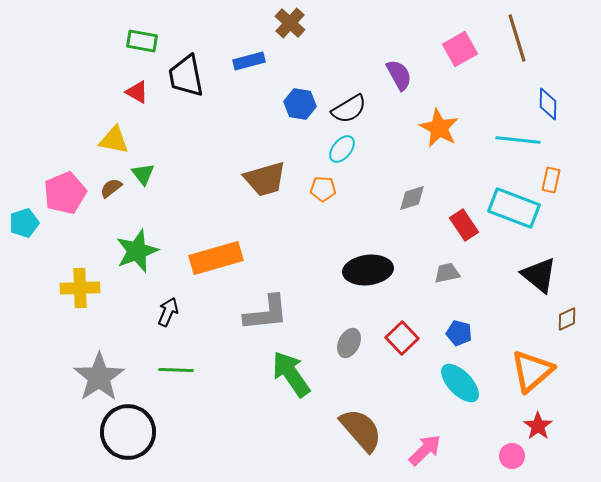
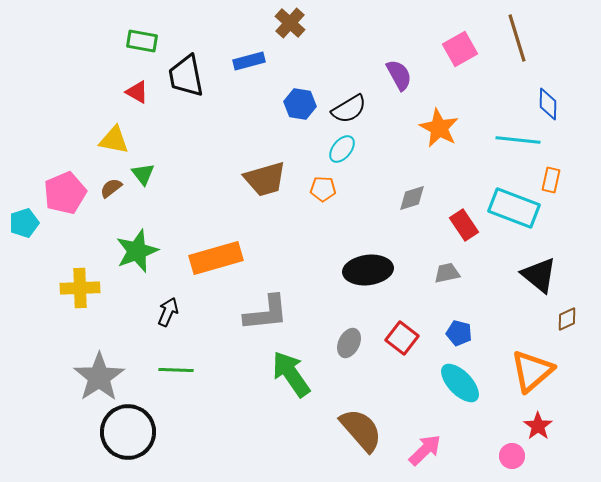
red square at (402, 338): rotated 8 degrees counterclockwise
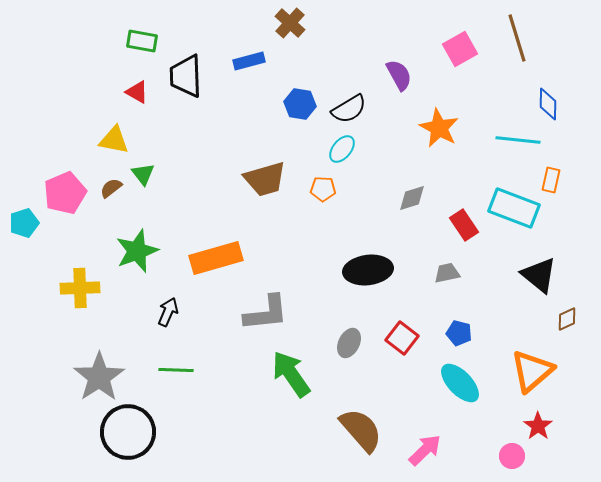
black trapezoid at (186, 76): rotated 9 degrees clockwise
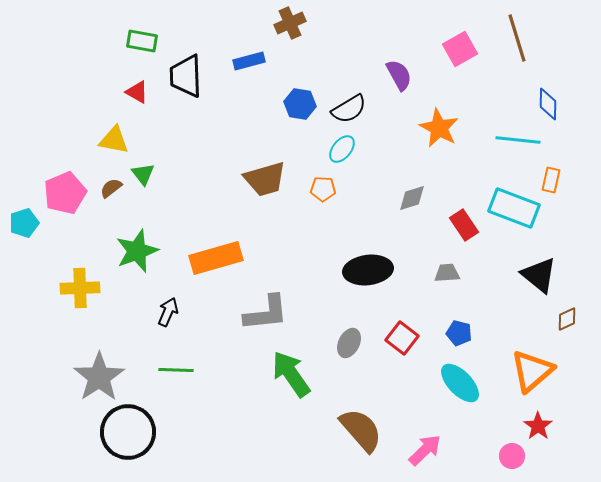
brown cross at (290, 23): rotated 24 degrees clockwise
gray trapezoid at (447, 273): rotated 8 degrees clockwise
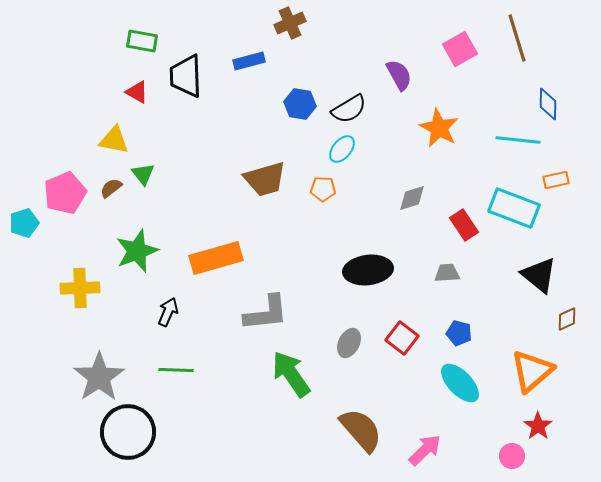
orange rectangle at (551, 180): moved 5 px right; rotated 65 degrees clockwise
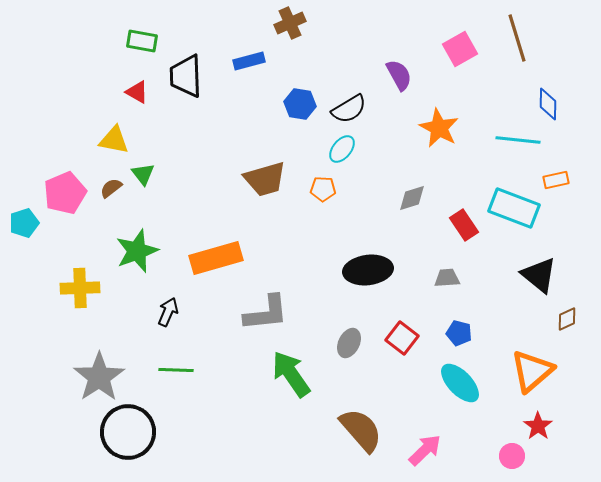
gray trapezoid at (447, 273): moved 5 px down
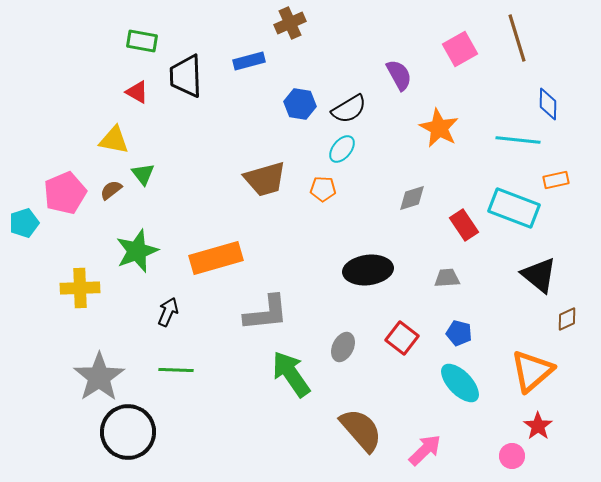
brown semicircle at (111, 188): moved 2 px down
gray ellipse at (349, 343): moved 6 px left, 4 px down
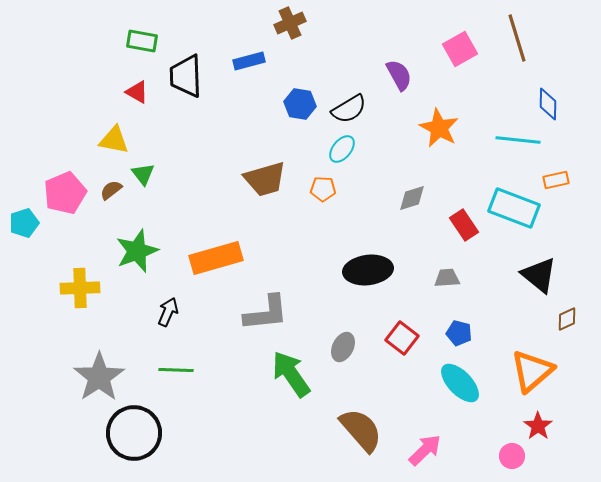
black circle at (128, 432): moved 6 px right, 1 px down
